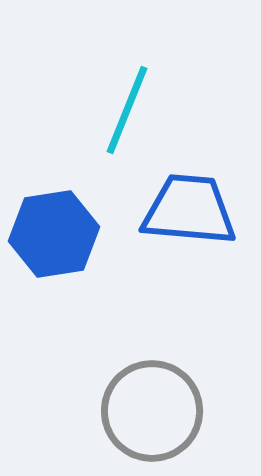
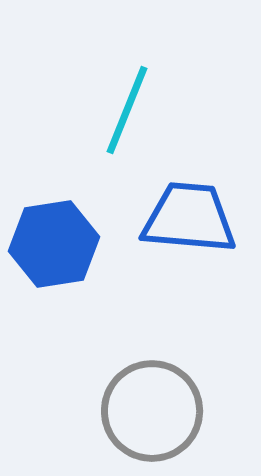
blue trapezoid: moved 8 px down
blue hexagon: moved 10 px down
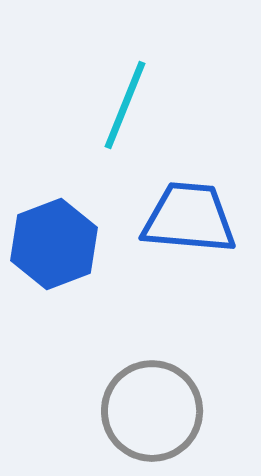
cyan line: moved 2 px left, 5 px up
blue hexagon: rotated 12 degrees counterclockwise
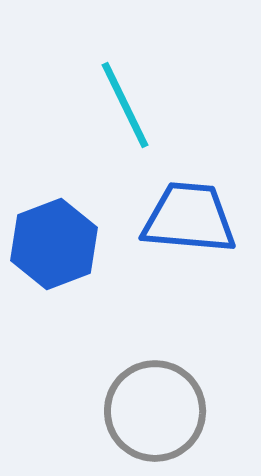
cyan line: rotated 48 degrees counterclockwise
gray circle: moved 3 px right
